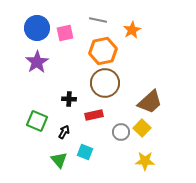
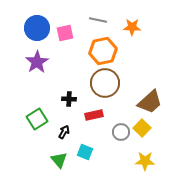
orange star: moved 3 px up; rotated 30 degrees clockwise
green square: moved 2 px up; rotated 35 degrees clockwise
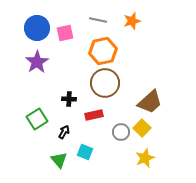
orange star: moved 6 px up; rotated 18 degrees counterclockwise
yellow star: moved 3 px up; rotated 24 degrees counterclockwise
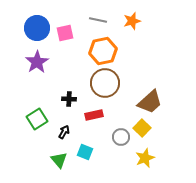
gray circle: moved 5 px down
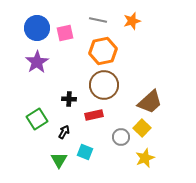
brown circle: moved 1 px left, 2 px down
green triangle: rotated 12 degrees clockwise
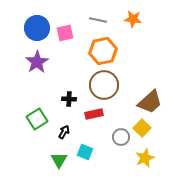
orange star: moved 1 px right, 2 px up; rotated 24 degrees clockwise
red rectangle: moved 1 px up
